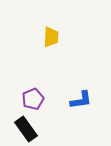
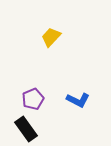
yellow trapezoid: rotated 140 degrees counterclockwise
blue L-shape: moved 3 px left; rotated 35 degrees clockwise
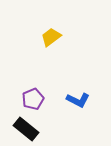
yellow trapezoid: rotated 10 degrees clockwise
black rectangle: rotated 15 degrees counterclockwise
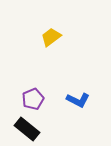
black rectangle: moved 1 px right
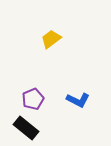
yellow trapezoid: moved 2 px down
black rectangle: moved 1 px left, 1 px up
